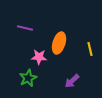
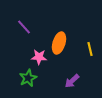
purple line: moved 1 px left, 1 px up; rotated 35 degrees clockwise
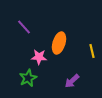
yellow line: moved 2 px right, 2 px down
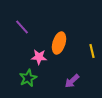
purple line: moved 2 px left
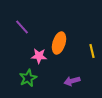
pink star: moved 1 px up
purple arrow: rotated 28 degrees clockwise
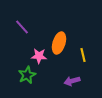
yellow line: moved 9 px left, 4 px down
green star: moved 1 px left, 3 px up
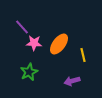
orange ellipse: moved 1 px down; rotated 20 degrees clockwise
pink star: moved 5 px left, 13 px up
green star: moved 2 px right, 3 px up
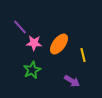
purple line: moved 2 px left
green star: moved 3 px right, 2 px up
purple arrow: rotated 133 degrees counterclockwise
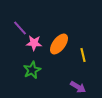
purple line: moved 1 px down
purple arrow: moved 6 px right, 6 px down
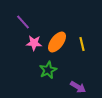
purple line: moved 3 px right, 6 px up
orange ellipse: moved 2 px left, 2 px up
yellow line: moved 1 px left, 11 px up
green star: moved 16 px right
